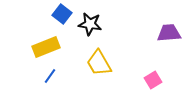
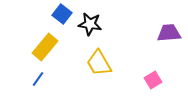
yellow rectangle: moved 1 px left; rotated 28 degrees counterclockwise
blue line: moved 12 px left, 3 px down
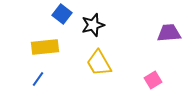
black star: moved 3 px right, 1 px down; rotated 25 degrees counterclockwise
yellow rectangle: rotated 44 degrees clockwise
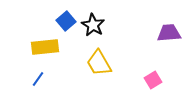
blue square: moved 4 px right, 7 px down; rotated 12 degrees clockwise
black star: rotated 25 degrees counterclockwise
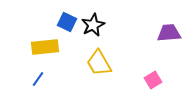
blue square: moved 1 px right, 1 px down; rotated 24 degrees counterclockwise
black star: rotated 15 degrees clockwise
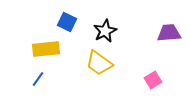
black star: moved 12 px right, 6 px down
yellow rectangle: moved 1 px right, 2 px down
yellow trapezoid: rotated 24 degrees counterclockwise
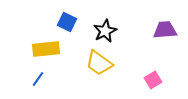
purple trapezoid: moved 4 px left, 3 px up
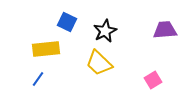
yellow trapezoid: rotated 8 degrees clockwise
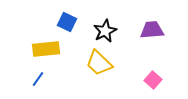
purple trapezoid: moved 13 px left
pink square: rotated 18 degrees counterclockwise
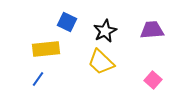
yellow trapezoid: moved 2 px right, 1 px up
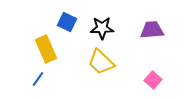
black star: moved 3 px left, 3 px up; rotated 25 degrees clockwise
yellow rectangle: rotated 72 degrees clockwise
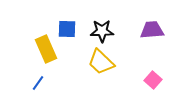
blue square: moved 7 px down; rotated 24 degrees counterclockwise
black star: moved 3 px down
blue line: moved 4 px down
